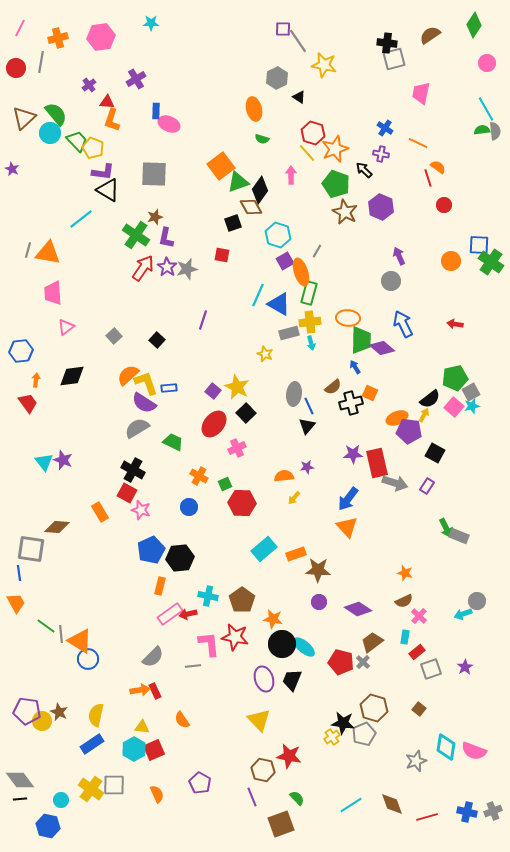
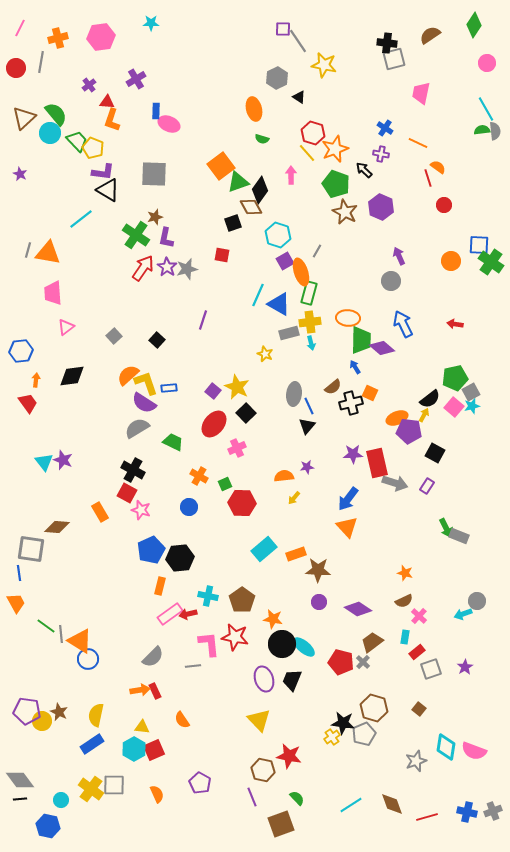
purple star at (12, 169): moved 8 px right, 5 px down
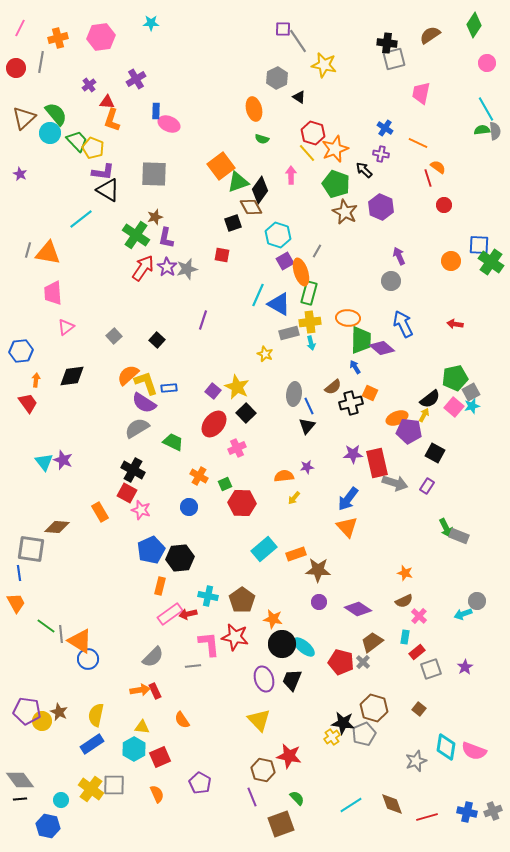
red square at (154, 750): moved 6 px right, 7 px down
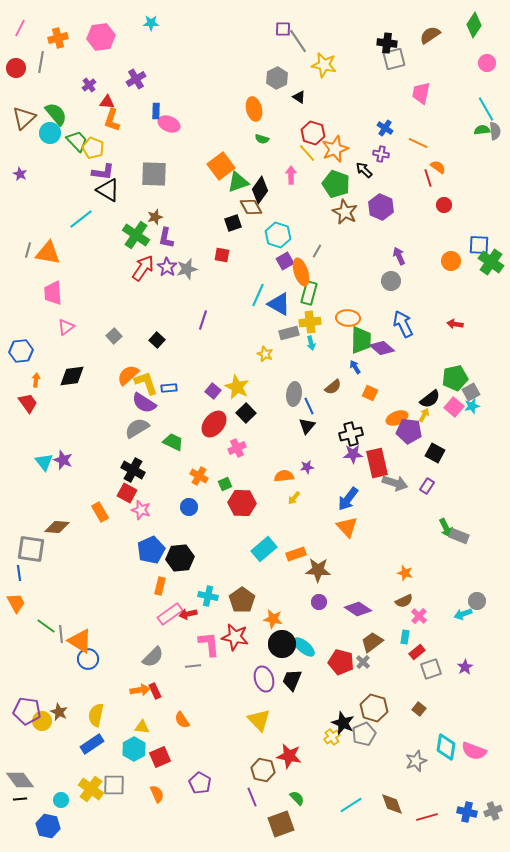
black cross at (351, 403): moved 31 px down
black star at (343, 723): rotated 15 degrees clockwise
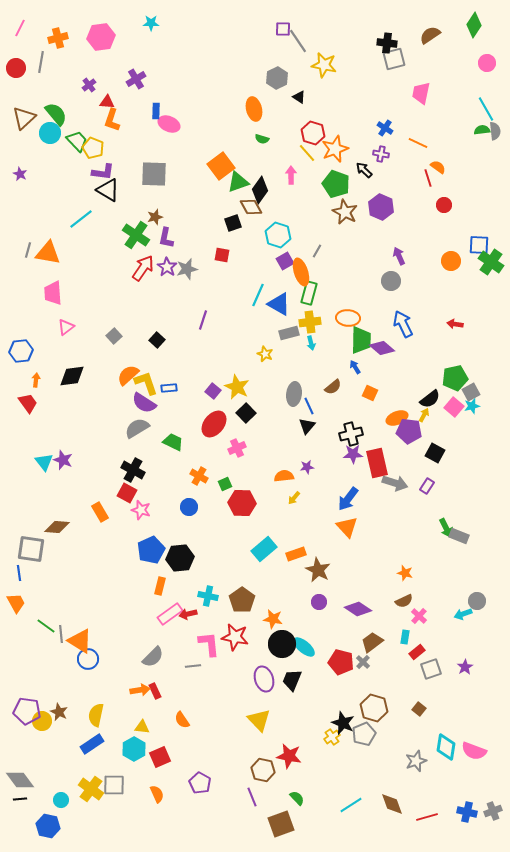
brown star at (318, 570): rotated 25 degrees clockwise
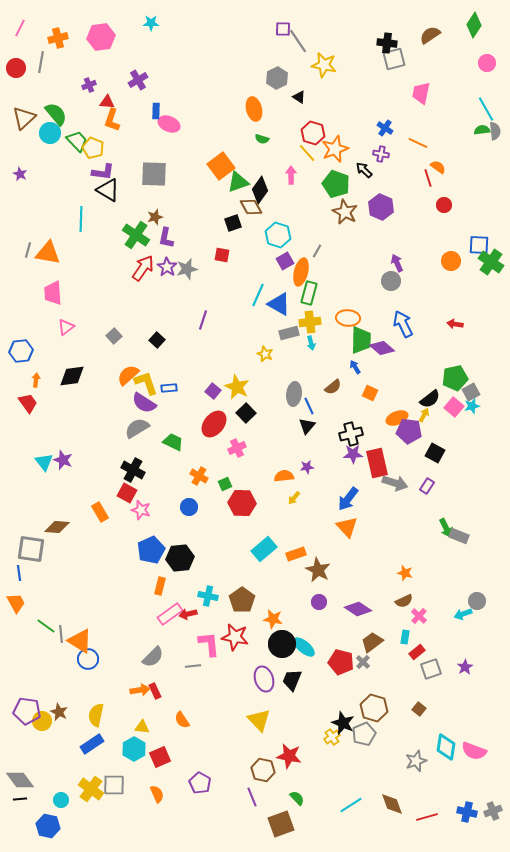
purple cross at (136, 79): moved 2 px right, 1 px down
purple cross at (89, 85): rotated 16 degrees clockwise
cyan line at (81, 219): rotated 50 degrees counterclockwise
purple arrow at (399, 256): moved 2 px left, 7 px down
orange ellipse at (301, 272): rotated 32 degrees clockwise
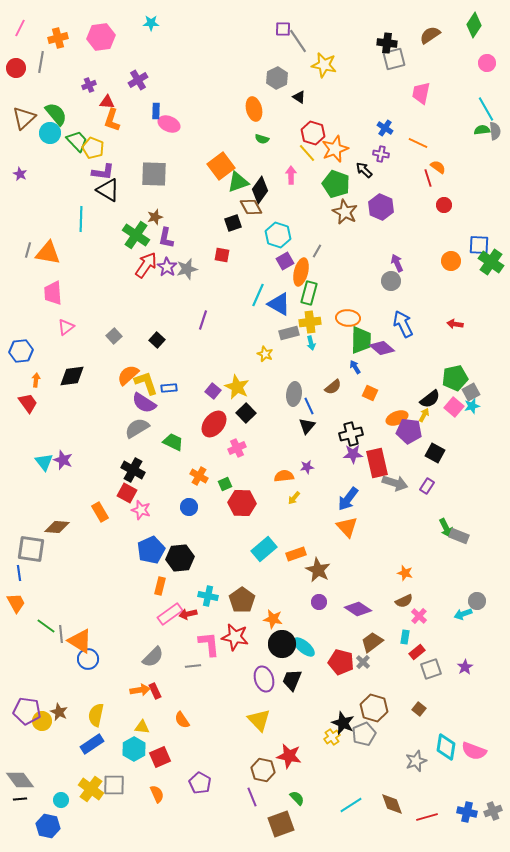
red arrow at (143, 268): moved 3 px right, 3 px up
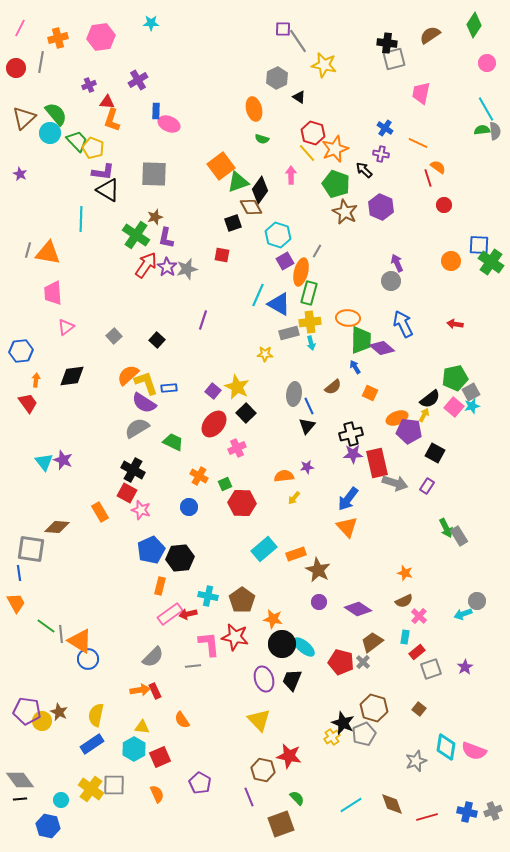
yellow star at (265, 354): rotated 21 degrees counterclockwise
gray rectangle at (459, 536): rotated 36 degrees clockwise
purple line at (252, 797): moved 3 px left
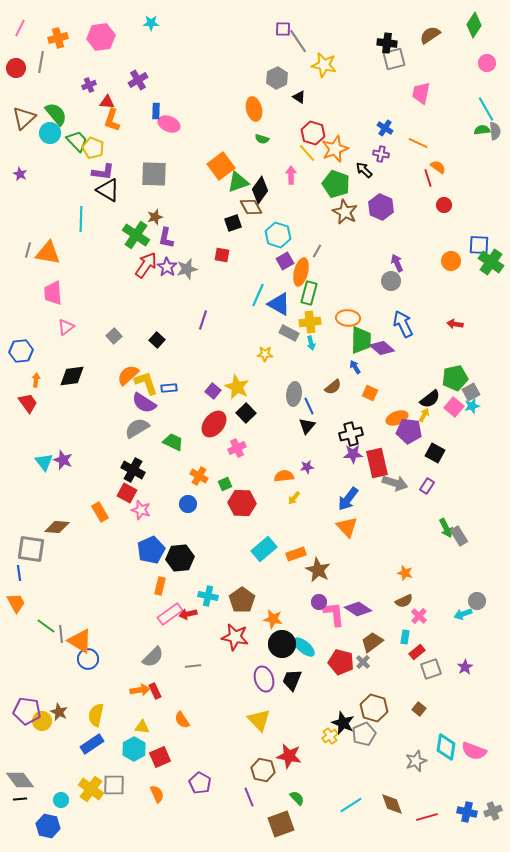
gray rectangle at (289, 333): rotated 42 degrees clockwise
blue circle at (189, 507): moved 1 px left, 3 px up
pink L-shape at (209, 644): moved 125 px right, 30 px up
yellow cross at (332, 737): moved 2 px left, 1 px up
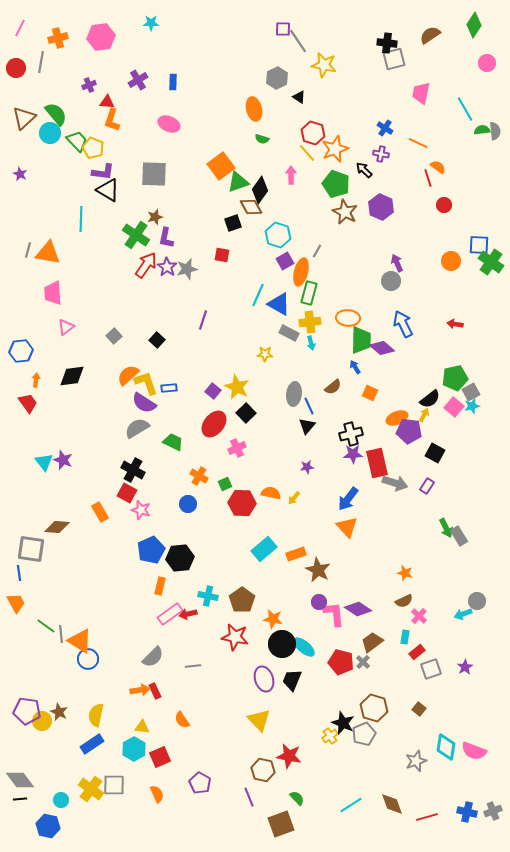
cyan line at (486, 109): moved 21 px left
blue rectangle at (156, 111): moved 17 px right, 29 px up
orange semicircle at (284, 476): moved 13 px left, 17 px down; rotated 18 degrees clockwise
